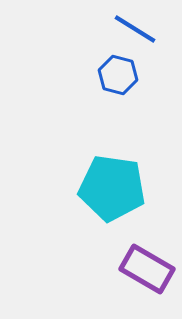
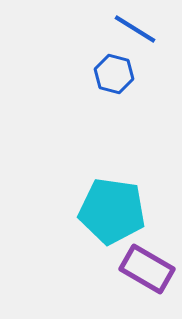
blue hexagon: moved 4 px left, 1 px up
cyan pentagon: moved 23 px down
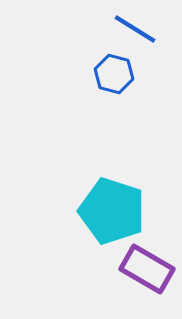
cyan pentagon: rotated 10 degrees clockwise
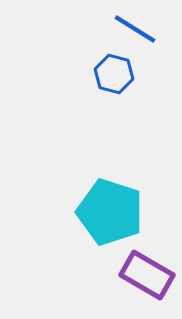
cyan pentagon: moved 2 px left, 1 px down
purple rectangle: moved 6 px down
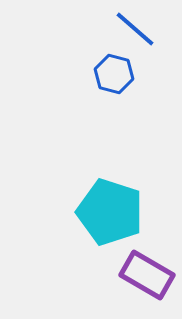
blue line: rotated 9 degrees clockwise
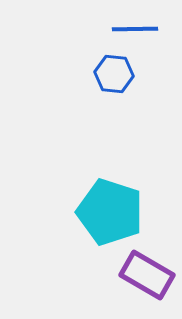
blue line: rotated 42 degrees counterclockwise
blue hexagon: rotated 9 degrees counterclockwise
